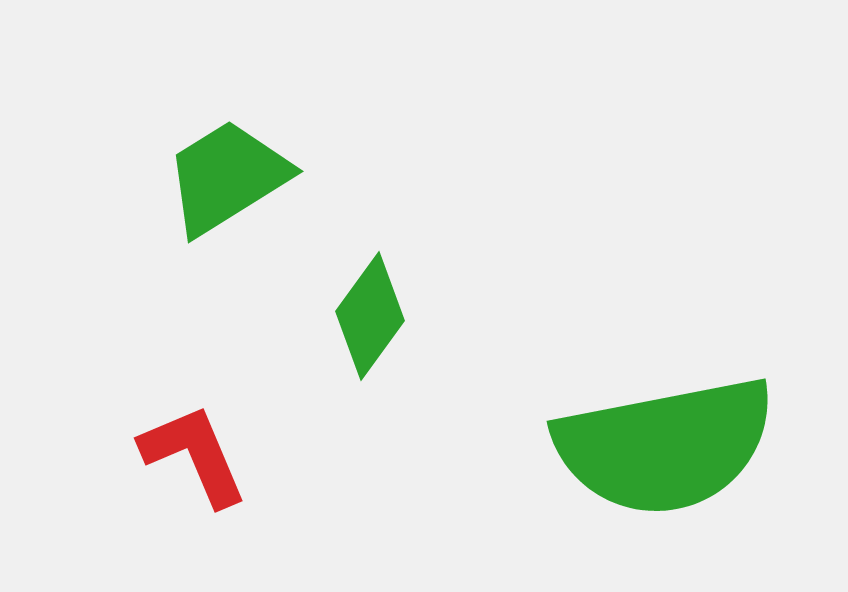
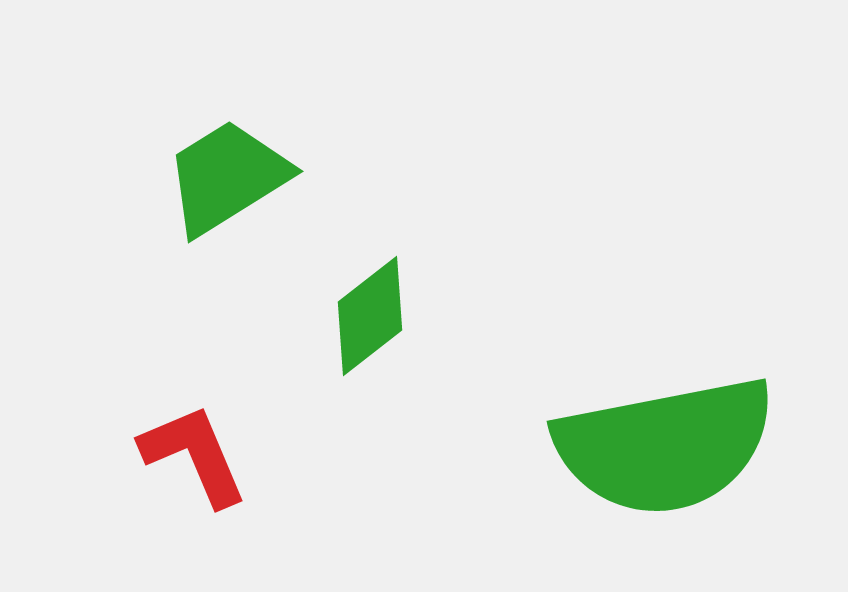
green diamond: rotated 16 degrees clockwise
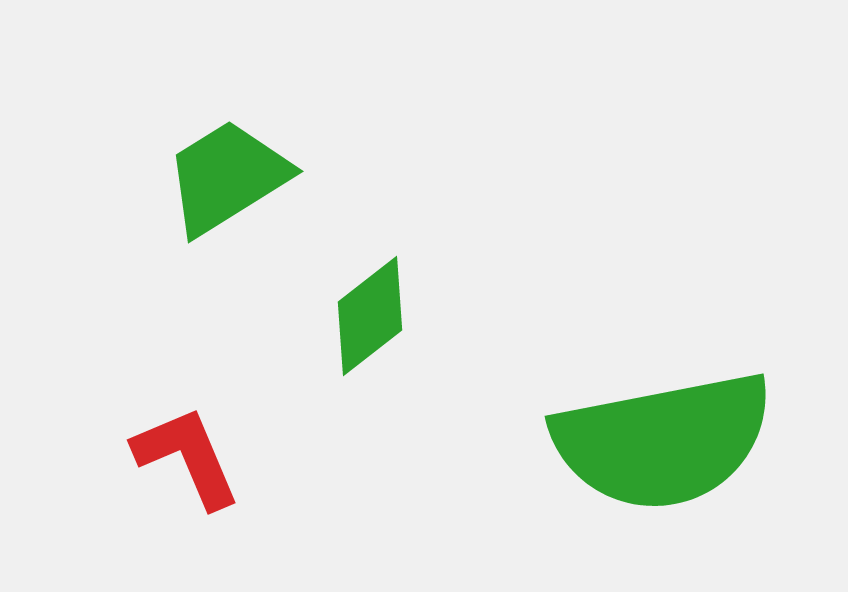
green semicircle: moved 2 px left, 5 px up
red L-shape: moved 7 px left, 2 px down
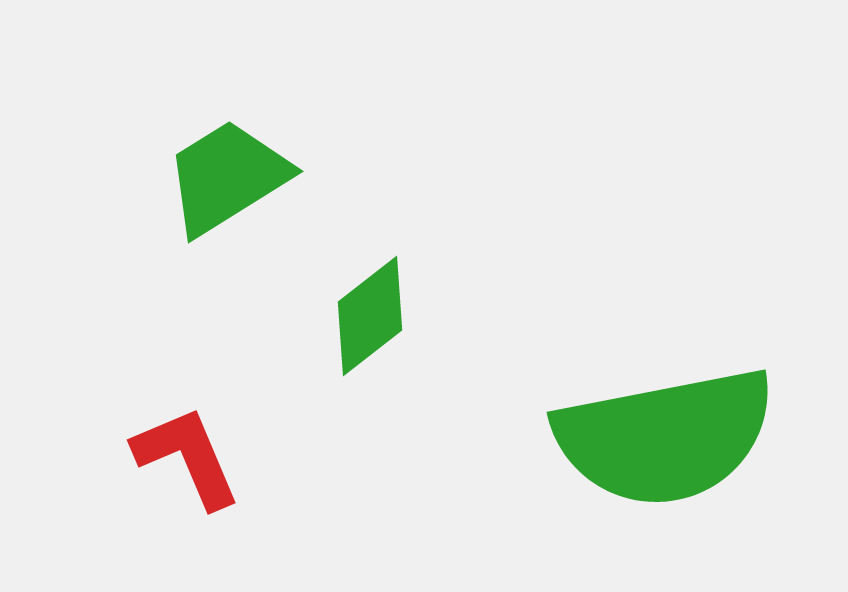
green semicircle: moved 2 px right, 4 px up
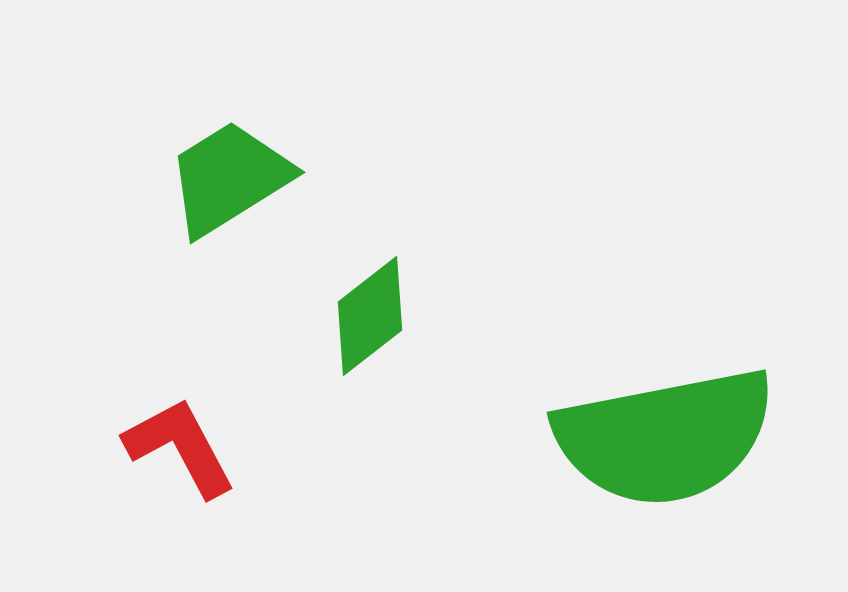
green trapezoid: moved 2 px right, 1 px down
red L-shape: moved 7 px left, 10 px up; rotated 5 degrees counterclockwise
